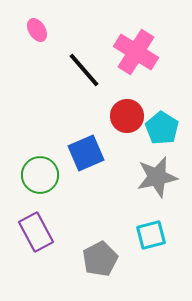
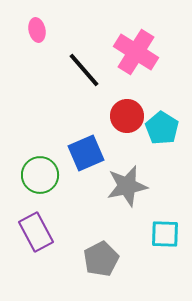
pink ellipse: rotated 20 degrees clockwise
gray star: moved 30 px left, 9 px down
cyan square: moved 14 px right, 1 px up; rotated 16 degrees clockwise
gray pentagon: moved 1 px right
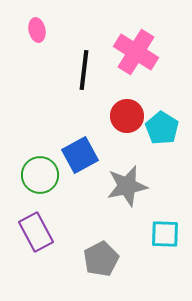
black line: rotated 48 degrees clockwise
blue square: moved 6 px left, 2 px down; rotated 6 degrees counterclockwise
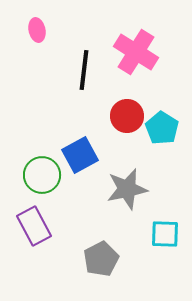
green circle: moved 2 px right
gray star: moved 3 px down
purple rectangle: moved 2 px left, 6 px up
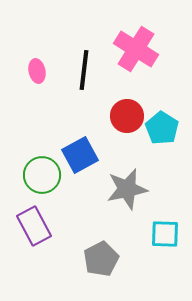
pink ellipse: moved 41 px down
pink cross: moved 3 px up
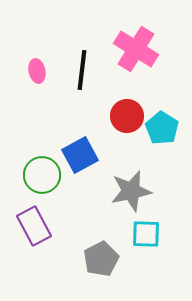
black line: moved 2 px left
gray star: moved 4 px right, 2 px down
cyan square: moved 19 px left
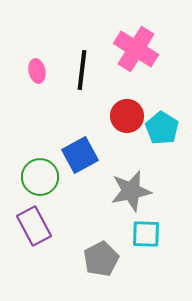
green circle: moved 2 px left, 2 px down
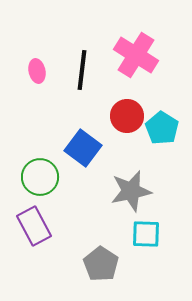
pink cross: moved 6 px down
blue square: moved 3 px right, 7 px up; rotated 24 degrees counterclockwise
gray pentagon: moved 5 px down; rotated 12 degrees counterclockwise
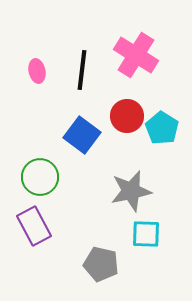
blue square: moved 1 px left, 13 px up
gray pentagon: rotated 20 degrees counterclockwise
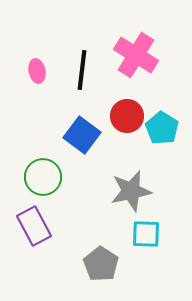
green circle: moved 3 px right
gray pentagon: rotated 20 degrees clockwise
